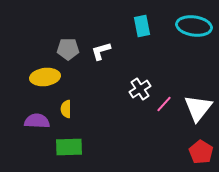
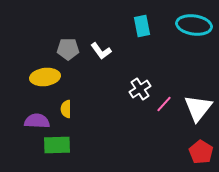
cyan ellipse: moved 1 px up
white L-shape: rotated 110 degrees counterclockwise
green rectangle: moved 12 px left, 2 px up
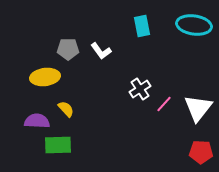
yellow semicircle: rotated 138 degrees clockwise
green rectangle: moved 1 px right
red pentagon: rotated 30 degrees counterclockwise
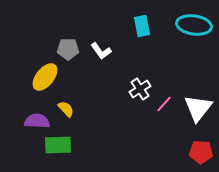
yellow ellipse: rotated 44 degrees counterclockwise
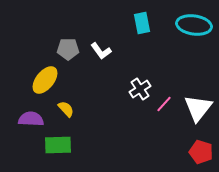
cyan rectangle: moved 3 px up
yellow ellipse: moved 3 px down
purple semicircle: moved 6 px left, 2 px up
red pentagon: rotated 15 degrees clockwise
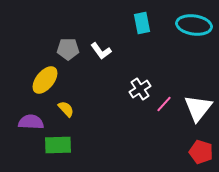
purple semicircle: moved 3 px down
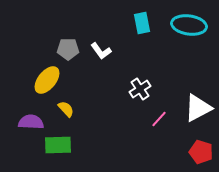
cyan ellipse: moved 5 px left
yellow ellipse: moved 2 px right
pink line: moved 5 px left, 15 px down
white triangle: rotated 24 degrees clockwise
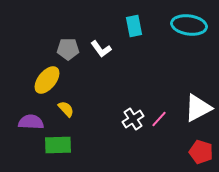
cyan rectangle: moved 8 px left, 3 px down
white L-shape: moved 2 px up
white cross: moved 7 px left, 30 px down
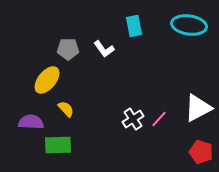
white L-shape: moved 3 px right
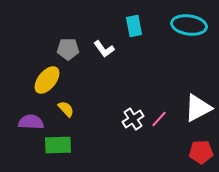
red pentagon: rotated 20 degrees counterclockwise
